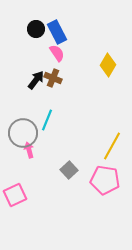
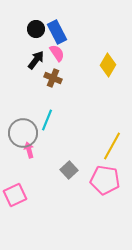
black arrow: moved 20 px up
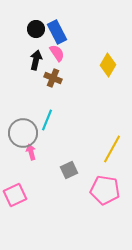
black arrow: rotated 24 degrees counterclockwise
yellow line: moved 3 px down
pink arrow: moved 2 px right, 2 px down
gray square: rotated 18 degrees clockwise
pink pentagon: moved 10 px down
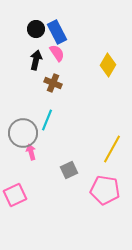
brown cross: moved 5 px down
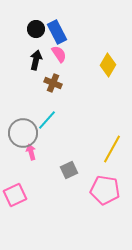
pink semicircle: moved 2 px right, 1 px down
cyan line: rotated 20 degrees clockwise
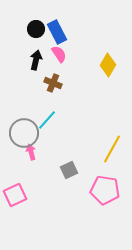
gray circle: moved 1 px right
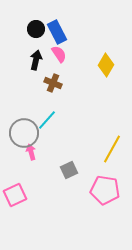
yellow diamond: moved 2 px left
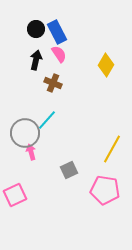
gray circle: moved 1 px right
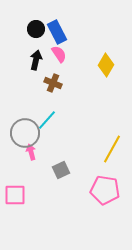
gray square: moved 8 px left
pink square: rotated 25 degrees clockwise
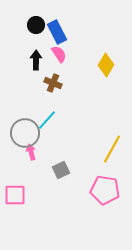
black circle: moved 4 px up
black arrow: rotated 12 degrees counterclockwise
